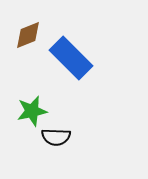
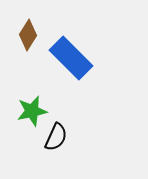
brown diamond: rotated 36 degrees counterclockwise
black semicircle: rotated 68 degrees counterclockwise
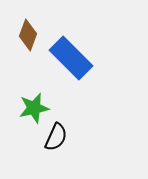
brown diamond: rotated 12 degrees counterclockwise
green star: moved 2 px right, 3 px up
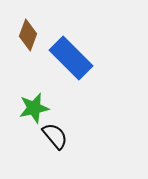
black semicircle: moved 1 px left, 1 px up; rotated 64 degrees counterclockwise
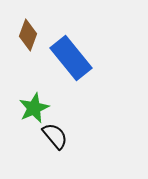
blue rectangle: rotated 6 degrees clockwise
green star: rotated 12 degrees counterclockwise
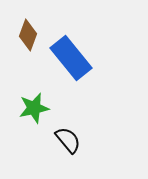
green star: rotated 12 degrees clockwise
black semicircle: moved 13 px right, 4 px down
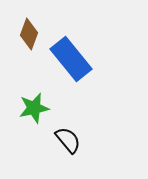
brown diamond: moved 1 px right, 1 px up
blue rectangle: moved 1 px down
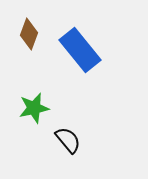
blue rectangle: moved 9 px right, 9 px up
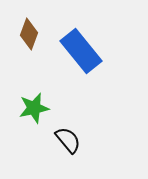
blue rectangle: moved 1 px right, 1 px down
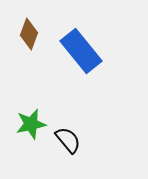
green star: moved 3 px left, 16 px down
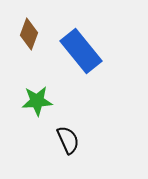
green star: moved 6 px right, 23 px up; rotated 8 degrees clockwise
black semicircle: rotated 16 degrees clockwise
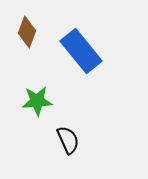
brown diamond: moved 2 px left, 2 px up
